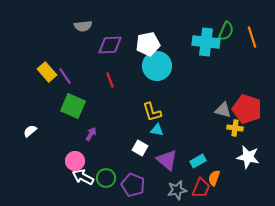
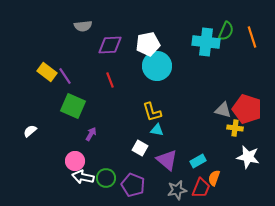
yellow rectangle: rotated 12 degrees counterclockwise
white arrow: rotated 15 degrees counterclockwise
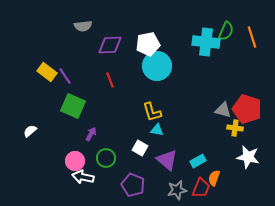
green circle: moved 20 px up
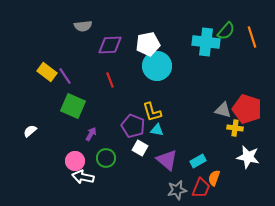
green semicircle: rotated 18 degrees clockwise
purple pentagon: moved 59 px up
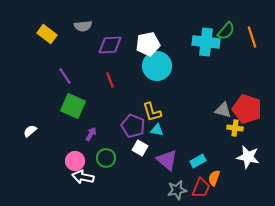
yellow rectangle: moved 38 px up
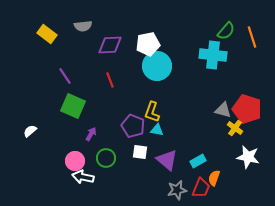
cyan cross: moved 7 px right, 13 px down
yellow L-shape: rotated 35 degrees clockwise
yellow cross: rotated 28 degrees clockwise
white square: moved 4 px down; rotated 21 degrees counterclockwise
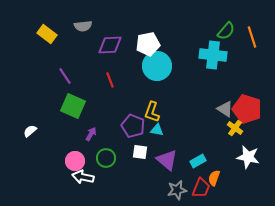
gray triangle: moved 2 px right, 1 px up; rotated 18 degrees clockwise
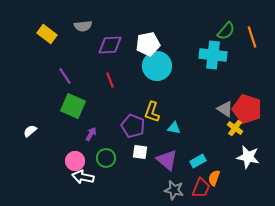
cyan triangle: moved 17 px right, 2 px up
gray star: moved 3 px left; rotated 24 degrees clockwise
